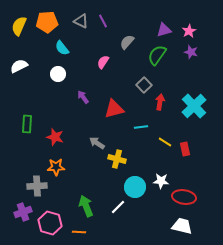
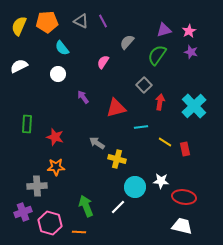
red triangle: moved 2 px right, 1 px up
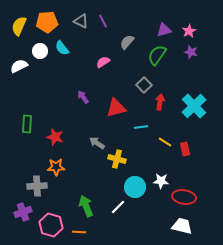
pink semicircle: rotated 24 degrees clockwise
white circle: moved 18 px left, 23 px up
pink hexagon: moved 1 px right, 2 px down
